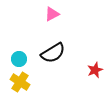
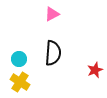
black semicircle: rotated 55 degrees counterclockwise
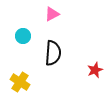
cyan circle: moved 4 px right, 23 px up
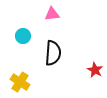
pink triangle: rotated 21 degrees clockwise
red star: rotated 21 degrees counterclockwise
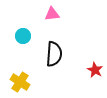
black semicircle: moved 1 px right, 1 px down
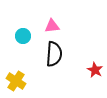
pink triangle: moved 12 px down
yellow cross: moved 4 px left, 1 px up
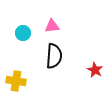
cyan circle: moved 3 px up
black semicircle: moved 2 px down
yellow cross: rotated 24 degrees counterclockwise
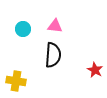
pink triangle: moved 3 px right; rotated 14 degrees clockwise
cyan circle: moved 4 px up
black semicircle: moved 1 px left, 1 px up
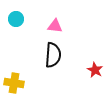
cyan circle: moved 7 px left, 10 px up
yellow cross: moved 2 px left, 2 px down
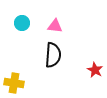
cyan circle: moved 6 px right, 4 px down
